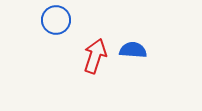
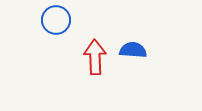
red arrow: moved 1 px down; rotated 20 degrees counterclockwise
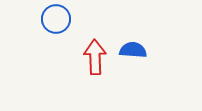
blue circle: moved 1 px up
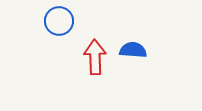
blue circle: moved 3 px right, 2 px down
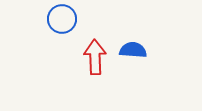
blue circle: moved 3 px right, 2 px up
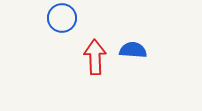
blue circle: moved 1 px up
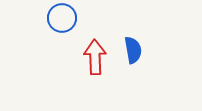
blue semicircle: rotated 76 degrees clockwise
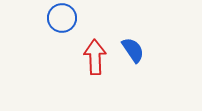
blue semicircle: rotated 24 degrees counterclockwise
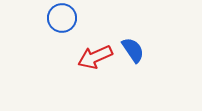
red arrow: rotated 112 degrees counterclockwise
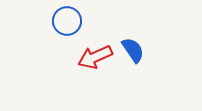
blue circle: moved 5 px right, 3 px down
